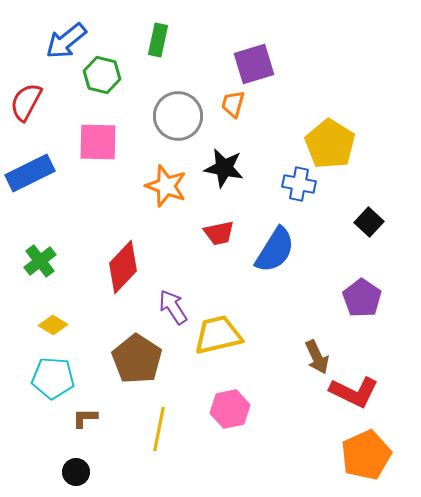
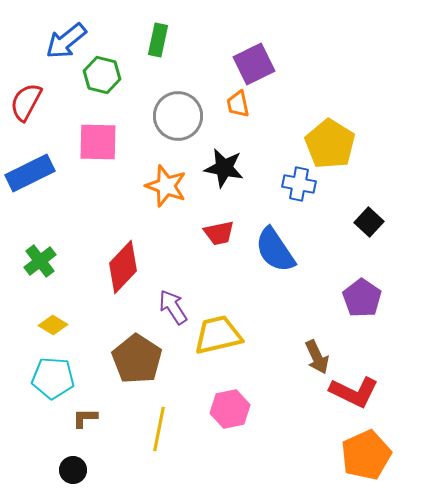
purple square: rotated 9 degrees counterclockwise
orange trapezoid: moved 5 px right; rotated 28 degrees counterclockwise
blue semicircle: rotated 114 degrees clockwise
black circle: moved 3 px left, 2 px up
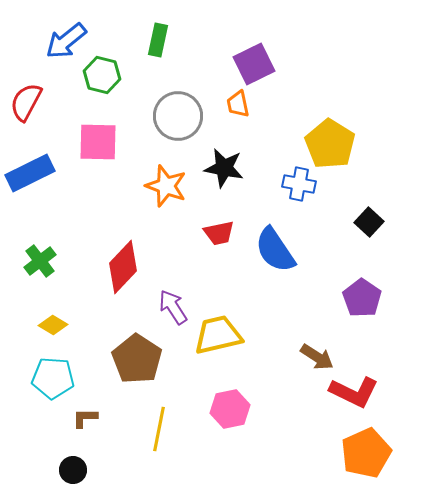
brown arrow: rotated 32 degrees counterclockwise
orange pentagon: moved 2 px up
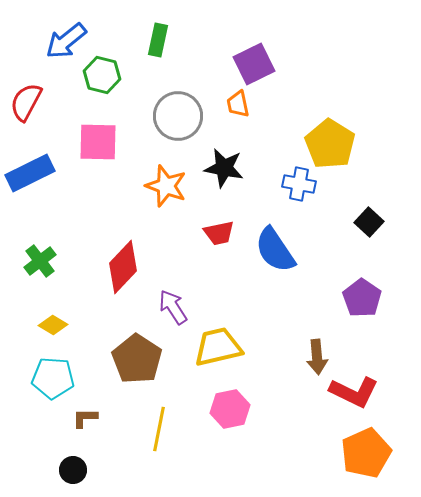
yellow trapezoid: moved 12 px down
brown arrow: rotated 52 degrees clockwise
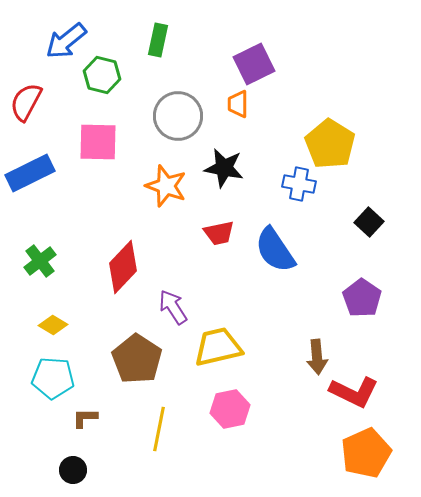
orange trapezoid: rotated 12 degrees clockwise
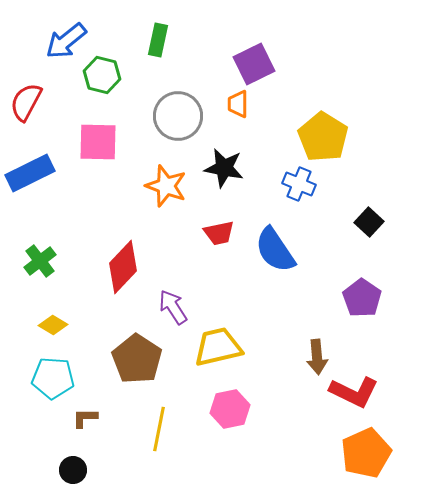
yellow pentagon: moved 7 px left, 7 px up
blue cross: rotated 12 degrees clockwise
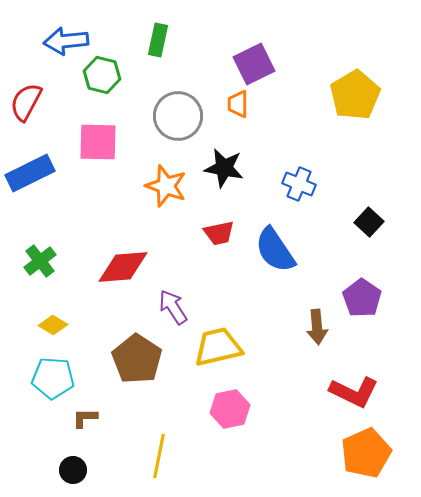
blue arrow: rotated 33 degrees clockwise
yellow pentagon: moved 32 px right, 42 px up; rotated 9 degrees clockwise
red diamond: rotated 42 degrees clockwise
brown arrow: moved 30 px up
yellow line: moved 27 px down
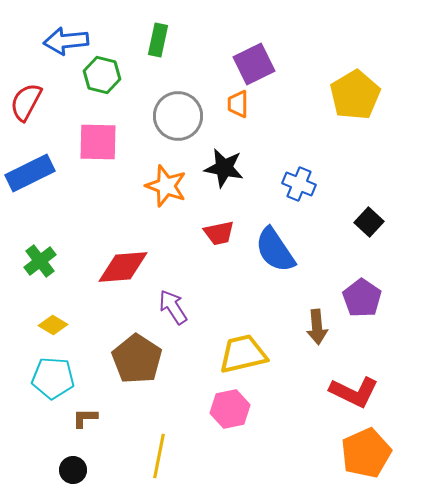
yellow trapezoid: moved 25 px right, 7 px down
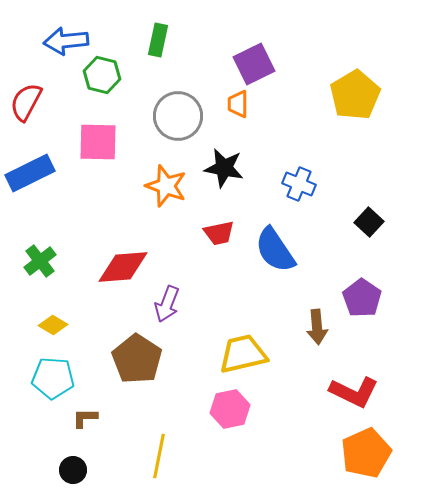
purple arrow: moved 6 px left, 3 px up; rotated 126 degrees counterclockwise
